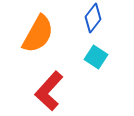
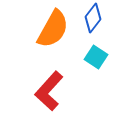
orange semicircle: moved 15 px right, 5 px up
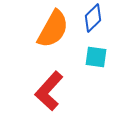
blue diamond: rotated 8 degrees clockwise
cyan square: rotated 25 degrees counterclockwise
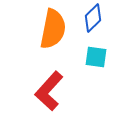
orange semicircle: rotated 18 degrees counterclockwise
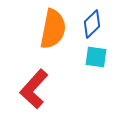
blue diamond: moved 1 px left, 6 px down
red L-shape: moved 15 px left, 2 px up
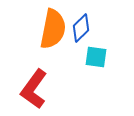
blue diamond: moved 11 px left, 4 px down
red L-shape: rotated 6 degrees counterclockwise
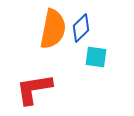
red L-shape: rotated 45 degrees clockwise
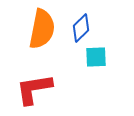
orange semicircle: moved 11 px left
cyan square: rotated 10 degrees counterclockwise
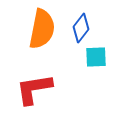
blue diamond: rotated 8 degrees counterclockwise
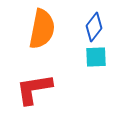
blue diamond: moved 13 px right, 1 px up
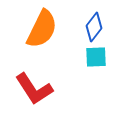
orange semicircle: rotated 15 degrees clockwise
red L-shape: rotated 114 degrees counterclockwise
